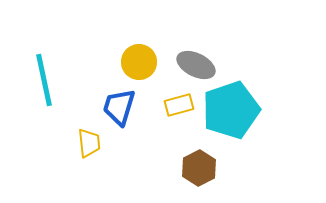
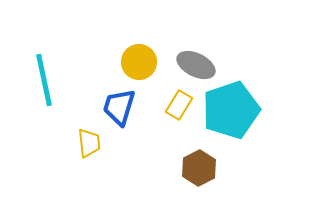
yellow rectangle: rotated 44 degrees counterclockwise
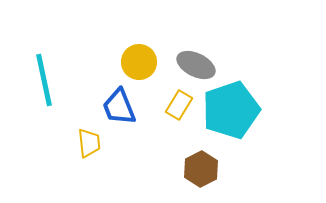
blue trapezoid: rotated 39 degrees counterclockwise
brown hexagon: moved 2 px right, 1 px down
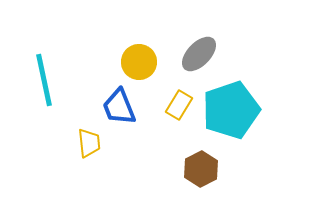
gray ellipse: moved 3 px right, 11 px up; rotated 72 degrees counterclockwise
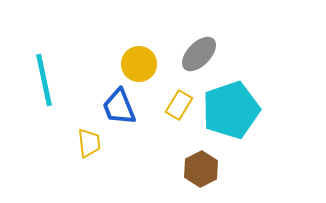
yellow circle: moved 2 px down
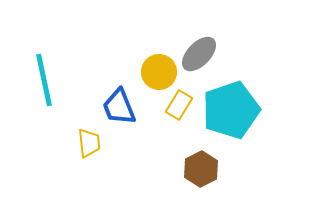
yellow circle: moved 20 px right, 8 px down
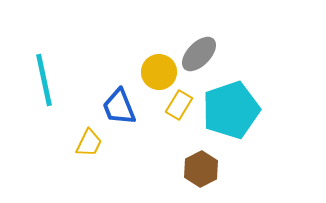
yellow trapezoid: rotated 32 degrees clockwise
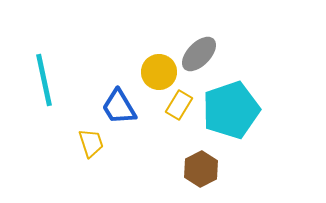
blue trapezoid: rotated 9 degrees counterclockwise
yellow trapezoid: moved 2 px right; rotated 44 degrees counterclockwise
